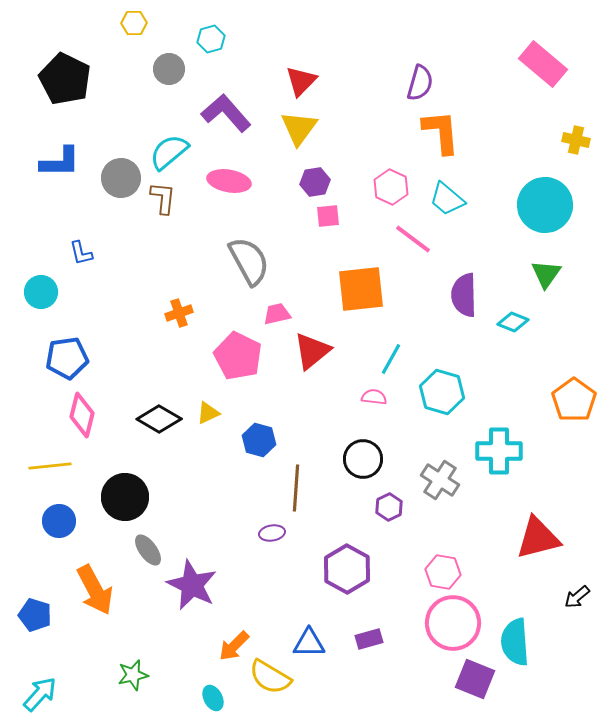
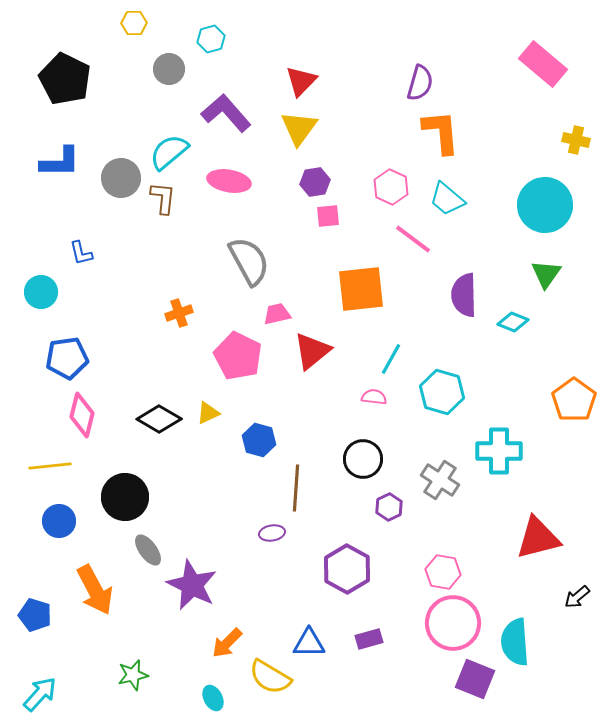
orange arrow at (234, 646): moved 7 px left, 3 px up
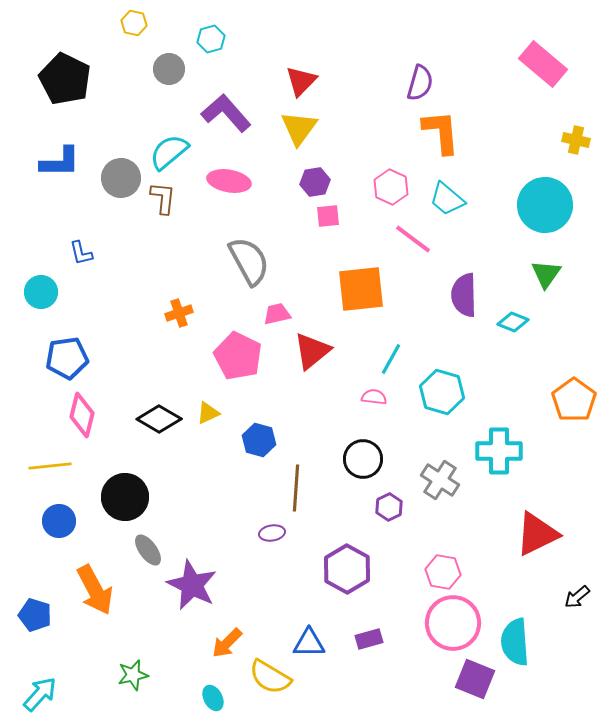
yellow hexagon at (134, 23): rotated 15 degrees clockwise
red triangle at (538, 538): moved 1 px left, 4 px up; rotated 12 degrees counterclockwise
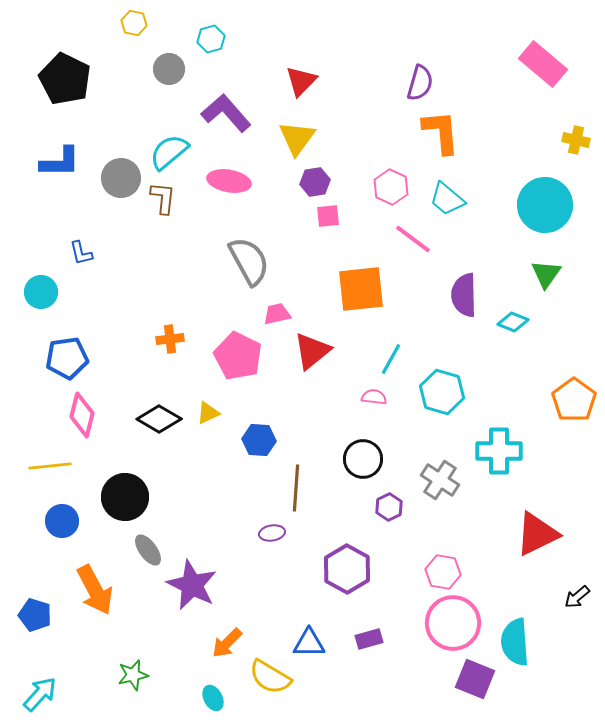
yellow triangle at (299, 128): moved 2 px left, 10 px down
orange cross at (179, 313): moved 9 px left, 26 px down; rotated 12 degrees clockwise
blue hexagon at (259, 440): rotated 12 degrees counterclockwise
blue circle at (59, 521): moved 3 px right
